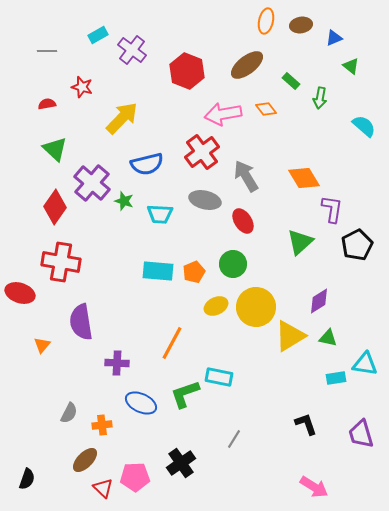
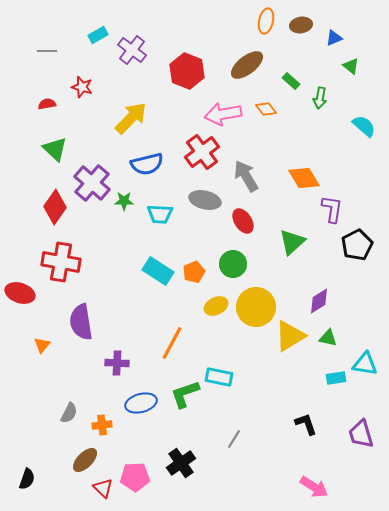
yellow arrow at (122, 118): moved 9 px right
green star at (124, 201): rotated 18 degrees counterclockwise
green triangle at (300, 242): moved 8 px left
cyan rectangle at (158, 271): rotated 28 degrees clockwise
blue ellipse at (141, 403): rotated 40 degrees counterclockwise
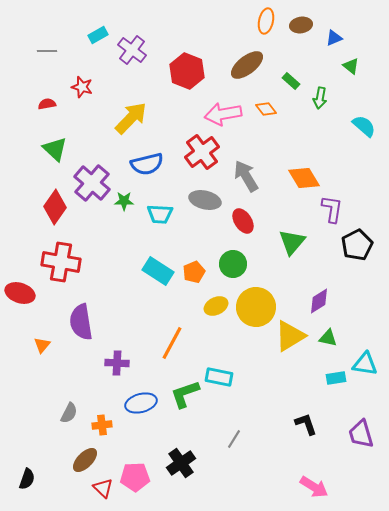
green triangle at (292, 242): rotated 8 degrees counterclockwise
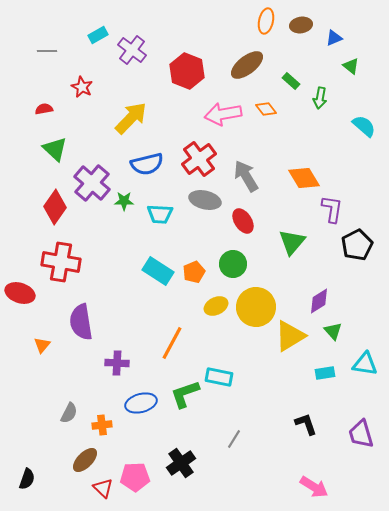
red star at (82, 87): rotated 10 degrees clockwise
red semicircle at (47, 104): moved 3 px left, 5 px down
red cross at (202, 152): moved 3 px left, 7 px down
green triangle at (328, 338): moved 5 px right, 7 px up; rotated 36 degrees clockwise
cyan rectangle at (336, 378): moved 11 px left, 5 px up
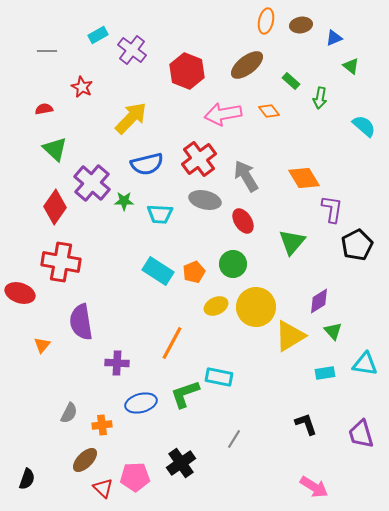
orange diamond at (266, 109): moved 3 px right, 2 px down
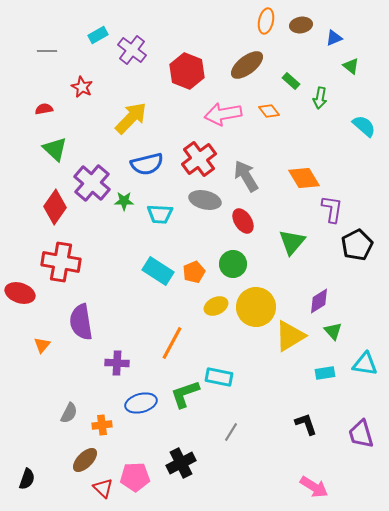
gray line at (234, 439): moved 3 px left, 7 px up
black cross at (181, 463): rotated 8 degrees clockwise
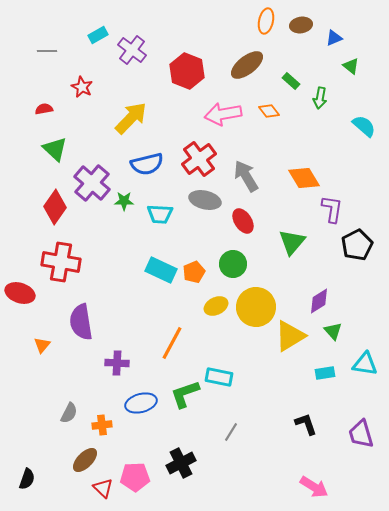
cyan rectangle at (158, 271): moved 3 px right, 1 px up; rotated 8 degrees counterclockwise
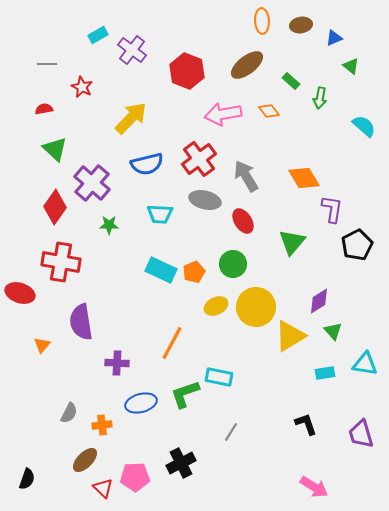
orange ellipse at (266, 21): moved 4 px left; rotated 15 degrees counterclockwise
gray line at (47, 51): moved 13 px down
green star at (124, 201): moved 15 px left, 24 px down
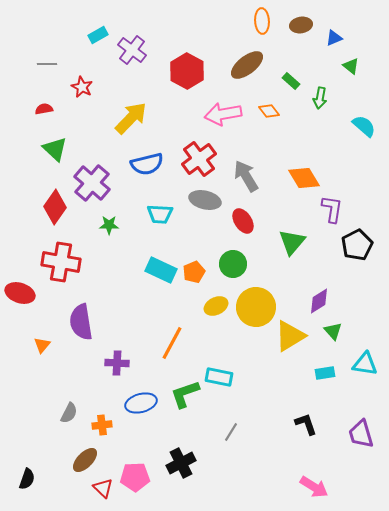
red hexagon at (187, 71): rotated 8 degrees clockwise
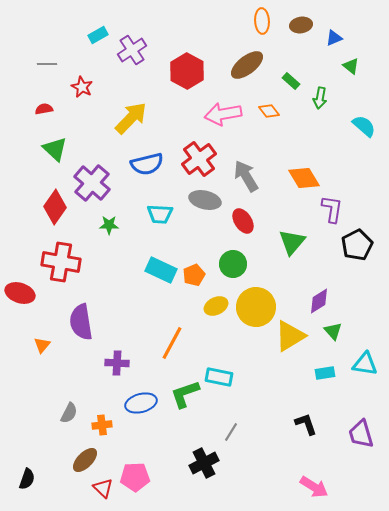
purple cross at (132, 50): rotated 20 degrees clockwise
orange pentagon at (194, 272): moved 3 px down
black cross at (181, 463): moved 23 px right
